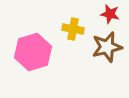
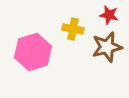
red star: moved 1 px left, 1 px down
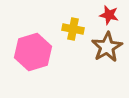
brown star: rotated 16 degrees counterclockwise
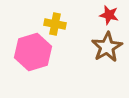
yellow cross: moved 18 px left, 5 px up
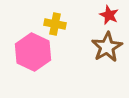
red star: rotated 12 degrees clockwise
pink hexagon: rotated 18 degrees counterclockwise
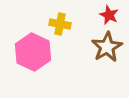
yellow cross: moved 5 px right
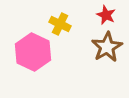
red star: moved 3 px left
yellow cross: rotated 15 degrees clockwise
